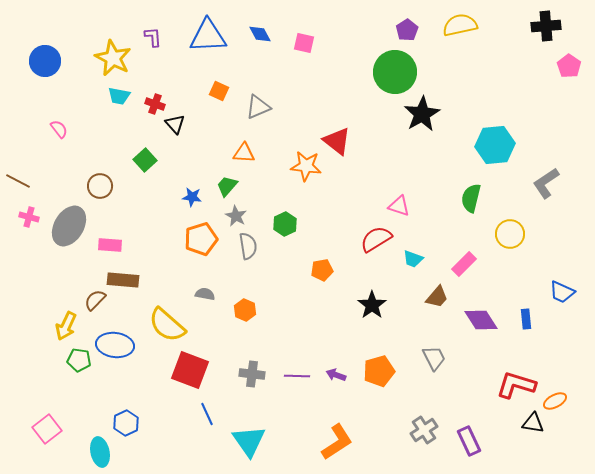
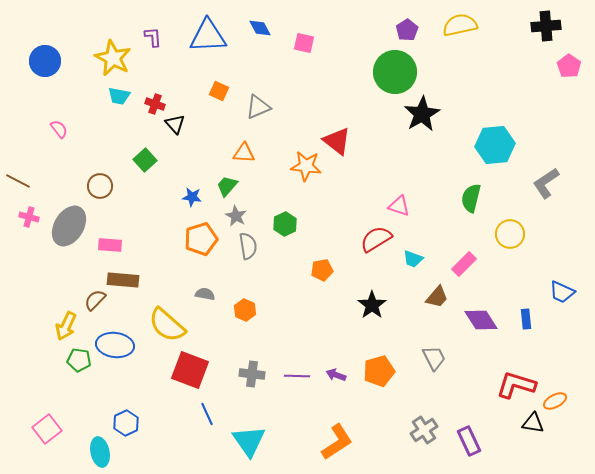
blue diamond at (260, 34): moved 6 px up
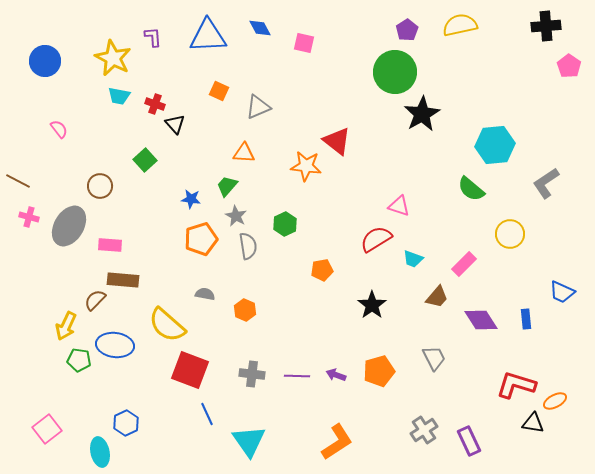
blue star at (192, 197): moved 1 px left, 2 px down
green semicircle at (471, 198): moved 9 px up; rotated 64 degrees counterclockwise
